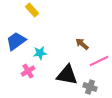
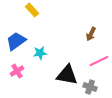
brown arrow: moved 9 px right, 10 px up; rotated 104 degrees counterclockwise
pink cross: moved 11 px left
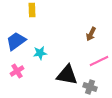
yellow rectangle: rotated 40 degrees clockwise
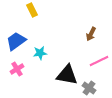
yellow rectangle: rotated 24 degrees counterclockwise
pink cross: moved 2 px up
gray cross: moved 1 px left, 1 px down; rotated 16 degrees clockwise
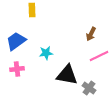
yellow rectangle: rotated 24 degrees clockwise
cyan star: moved 6 px right
pink line: moved 5 px up
pink cross: rotated 24 degrees clockwise
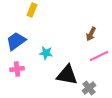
yellow rectangle: rotated 24 degrees clockwise
cyan star: rotated 16 degrees clockwise
gray cross: rotated 16 degrees clockwise
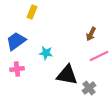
yellow rectangle: moved 2 px down
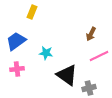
black triangle: rotated 25 degrees clockwise
gray cross: rotated 24 degrees clockwise
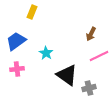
cyan star: rotated 24 degrees clockwise
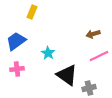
brown arrow: moved 2 px right; rotated 48 degrees clockwise
cyan star: moved 2 px right
